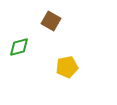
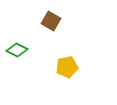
green diamond: moved 2 px left, 3 px down; rotated 40 degrees clockwise
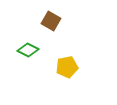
green diamond: moved 11 px right
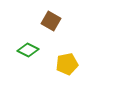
yellow pentagon: moved 3 px up
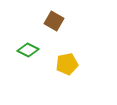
brown square: moved 3 px right
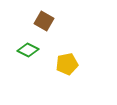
brown square: moved 10 px left
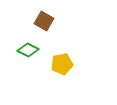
yellow pentagon: moved 5 px left
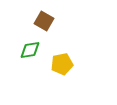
green diamond: moved 2 px right; rotated 35 degrees counterclockwise
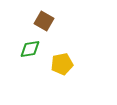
green diamond: moved 1 px up
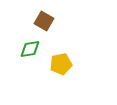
yellow pentagon: moved 1 px left
